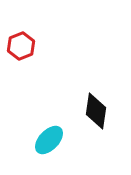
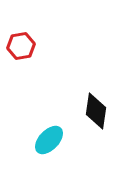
red hexagon: rotated 12 degrees clockwise
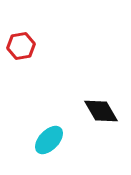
black diamond: moved 5 px right; rotated 39 degrees counterclockwise
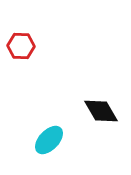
red hexagon: rotated 12 degrees clockwise
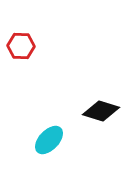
black diamond: rotated 42 degrees counterclockwise
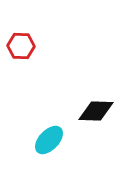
black diamond: moved 5 px left; rotated 15 degrees counterclockwise
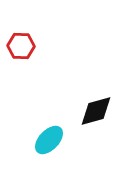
black diamond: rotated 18 degrees counterclockwise
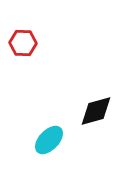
red hexagon: moved 2 px right, 3 px up
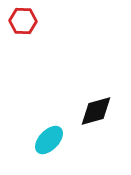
red hexagon: moved 22 px up
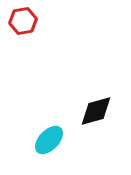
red hexagon: rotated 12 degrees counterclockwise
